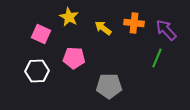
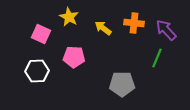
pink pentagon: moved 1 px up
gray pentagon: moved 13 px right, 2 px up
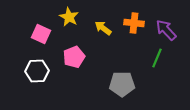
pink pentagon: rotated 25 degrees counterclockwise
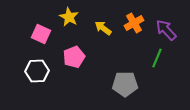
orange cross: rotated 36 degrees counterclockwise
gray pentagon: moved 3 px right
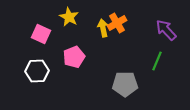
orange cross: moved 17 px left
yellow arrow: rotated 42 degrees clockwise
green line: moved 3 px down
